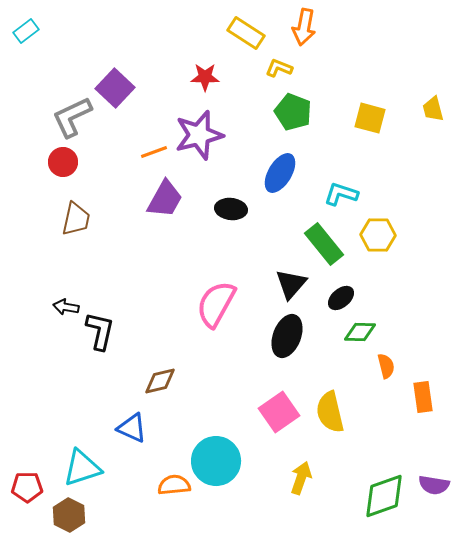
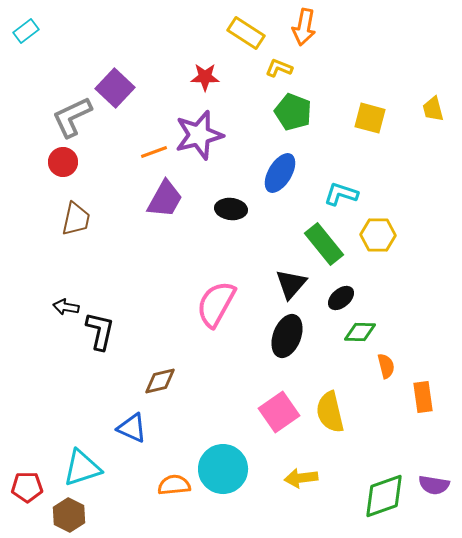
cyan circle at (216, 461): moved 7 px right, 8 px down
yellow arrow at (301, 478): rotated 116 degrees counterclockwise
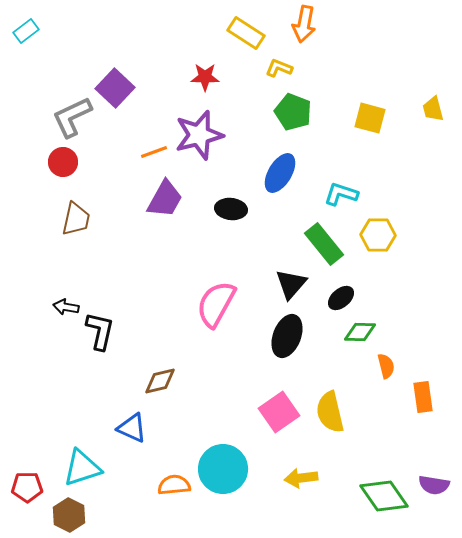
orange arrow at (304, 27): moved 3 px up
green diamond at (384, 496): rotated 75 degrees clockwise
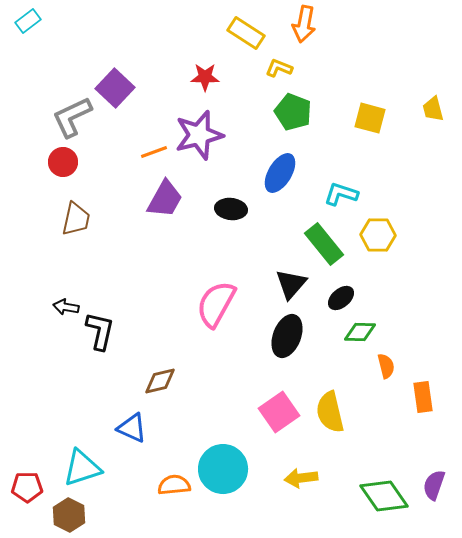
cyan rectangle at (26, 31): moved 2 px right, 10 px up
purple semicircle at (434, 485): rotated 100 degrees clockwise
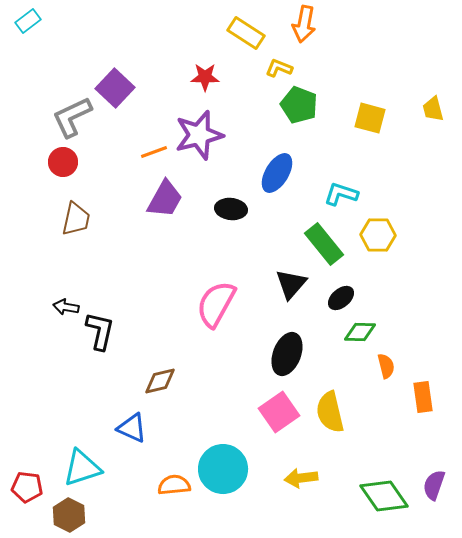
green pentagon at (293, 112): moved 6 px right, 7 px up
blue ellipse at (280, 173): moved 3 px left
black ellipse at (287, 336): moved 18 px down
red pentagon at (27, 487): rotated 8 degrees clockwise
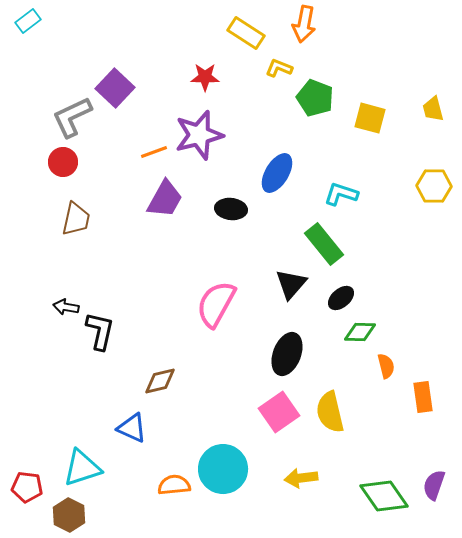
green pentagon at (299, 105): moved 16 px right, 7 px up
yellow hexagon at (378, 235): moved 56 px right, 49 px up
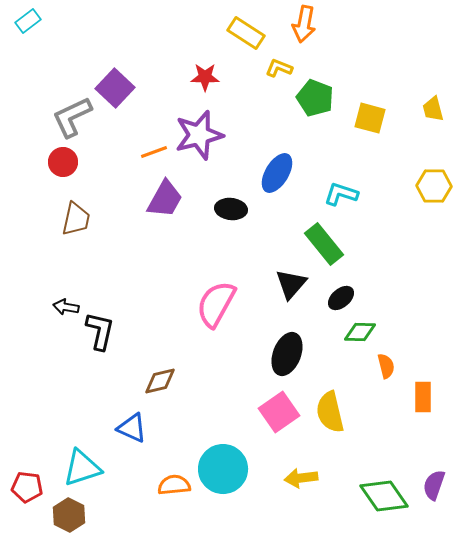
orange rectangle at (423, 397): rotated 8 degrees clockwise
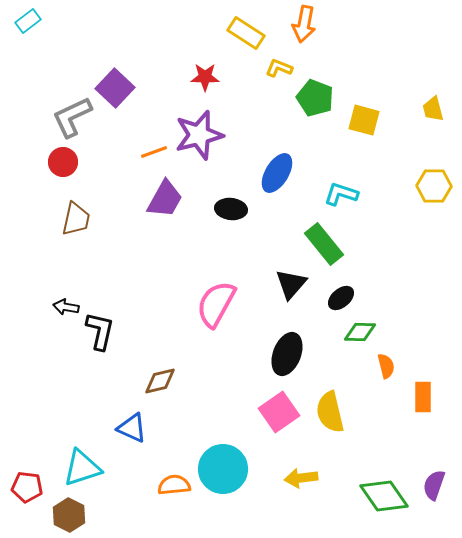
yellow square at (370, 118): moved 6 px left, 2 px down
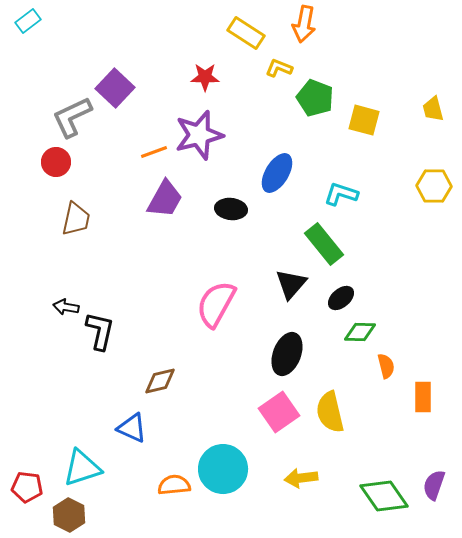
red circle at (63, 162): moved 7 px left
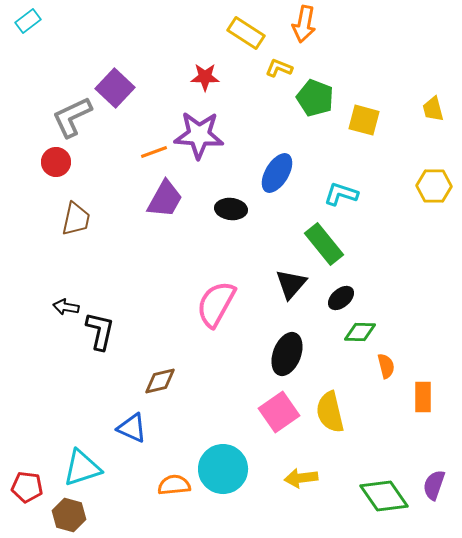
purple star at (199, 135): rotated 18 degrees clockwise
brown hexagon at (69, 515): rotated 12 degrees counterclockwise
